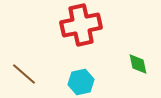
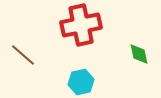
green diamond: moved 1 px right, 10 px up
brown line: moved 1 px left, 19 px up
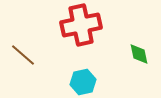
cyan hexagon: moved 2 px right
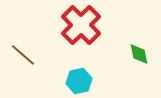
red cross: rotated 33 degrees counterclockwise
cyan hexagon: moved 4 px left, 1 px up
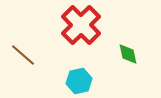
green diamond: moved 11 px left
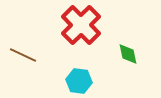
brown line: rotated 16 degrees counterclockwise
cyan hexagon: rotated 20 degrees clockwise
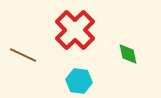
red cross: moved 6 px left, 5 px down
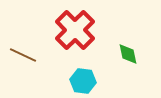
cyan hexagon: moved 4 px right
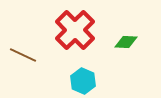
green diamond: moved 2 px left, 12 px up; rotated 75 degrees counterclockwise
cyan hexagon: rotated 15 degrees clockwise
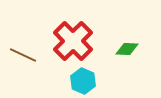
red cross: moved 2 px left, 11 px down
green diamond: moved 1 px right, 7 px down
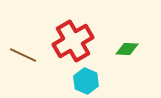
red cross: rotated 15 degrees clockwise
cyan hexagon: moved 3 px right
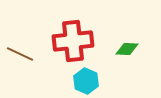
red cross: rotated 24 degrees clockwise
brown line: moved 3 px left, 1 px up
